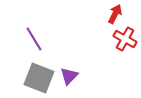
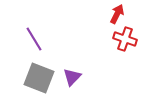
red arrow: moved 2 px right
red cross: rotated 10 degrees counterclockwise
purple triangle: moved 3 px right, 1 px down
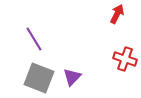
red cross: moved 20 px down
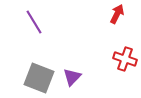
purple line: moved 17 px up
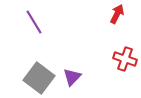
gray square: rotated 16 degrees clockwise
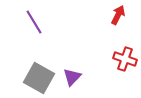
red arrow: moved 1 px right, 1 px down
gray square: rotated 8 degrees counterclockwise
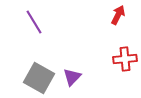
red cross: rotated 25 degrees counterclockwise
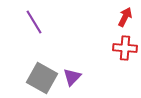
red arrow: moved 7 px right, 2 px down
red cross: moved 11 px up; rotated 10 degrees clockwise
gray square: moved 3 px right
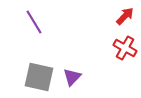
red arrow: moved 1 px up; rotated 18 degrees clockwise
red cross: rotated 25 degrees clockwise
gray square: moved 3 px left, 1 px up; rotated 16 degrees counterclockwise
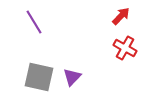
red arrow: moved 4 px left
